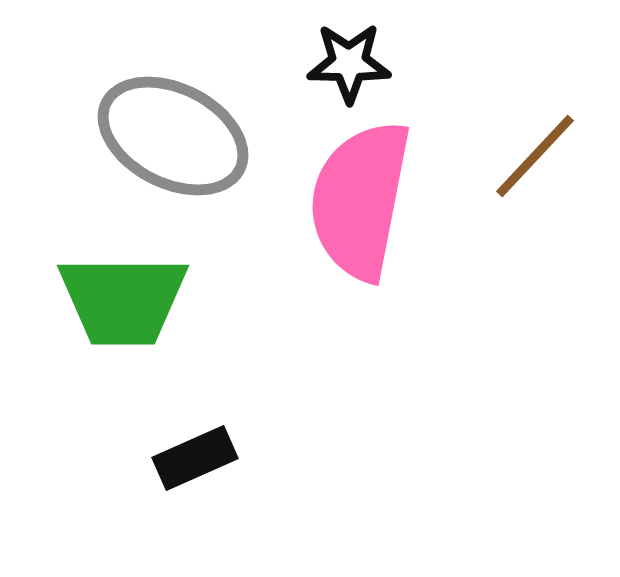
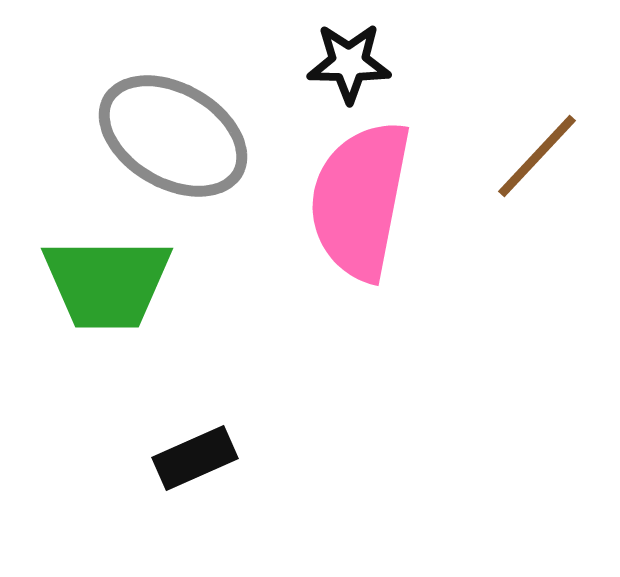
gray ellipse: rotated 3 degrees clockwise
brown line: moved 2 px right
green trapezoid: moved 16 px left, 17 px up
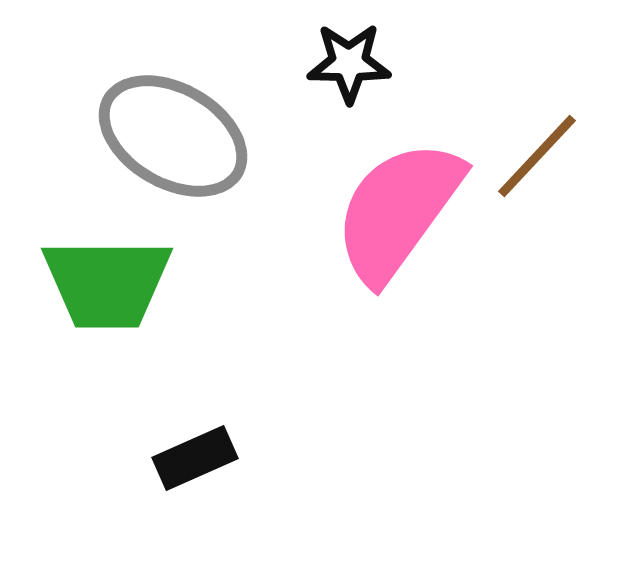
pink semicircle: moved 38 px right, 11 px down; rotated 25 degrees clockwise
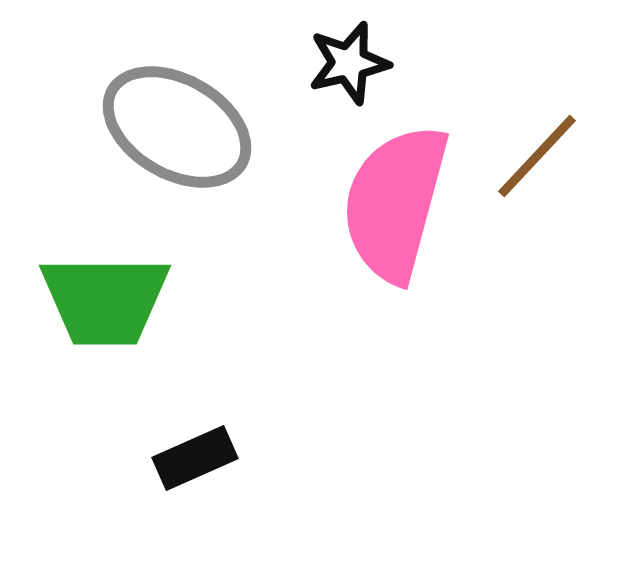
black star: rotated 14 degrees counterclockwise
gray ellipse: moved 4 px right, 9 px up
pink semicircle: moved 3 px left, 8 px up; rotated 21 degrees counterclockwise
green trapezoid: moved 2 px left, 17 px down
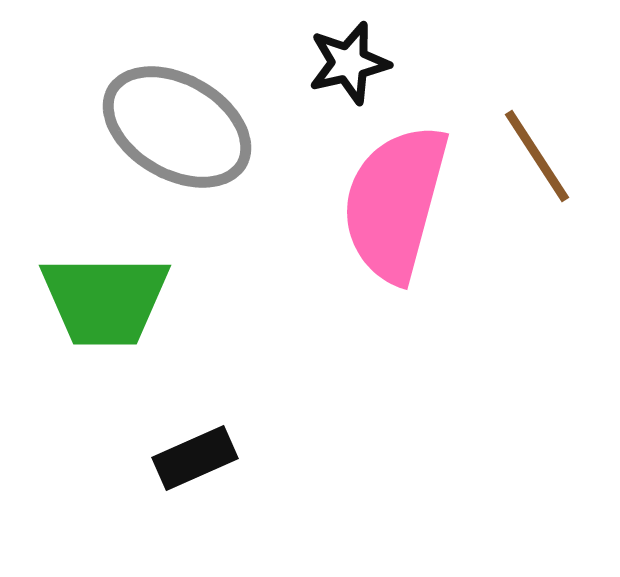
brown line: rotated 76 degrees counterclockwise
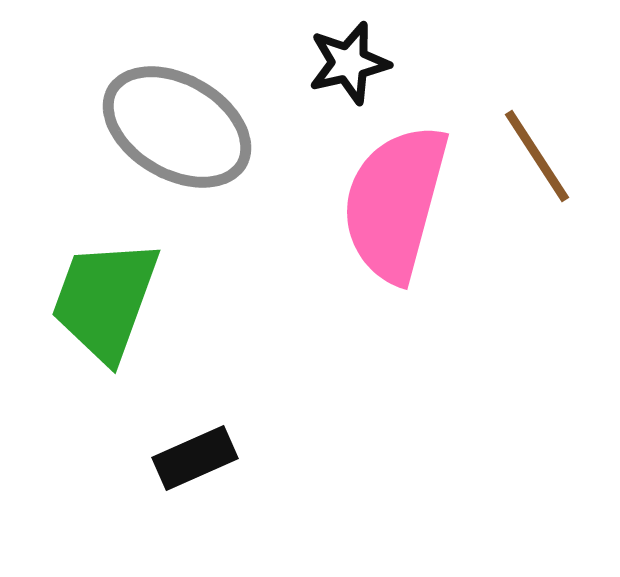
green trapezoid: rotated 110 degrees clockwise
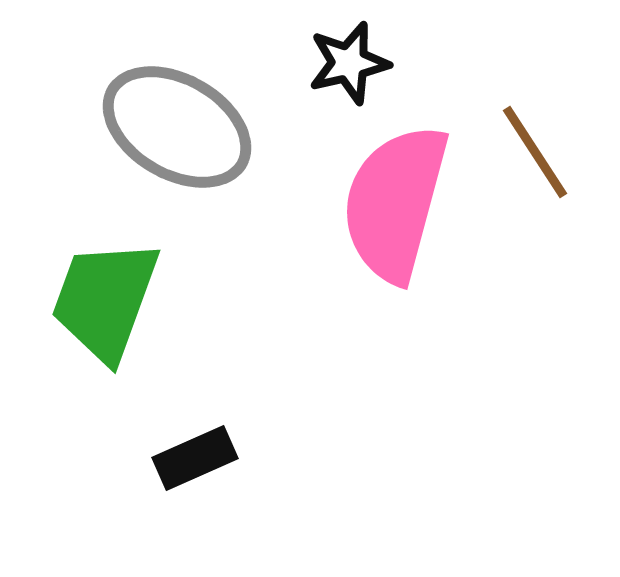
brown line: moved 2 px left, 4 px up
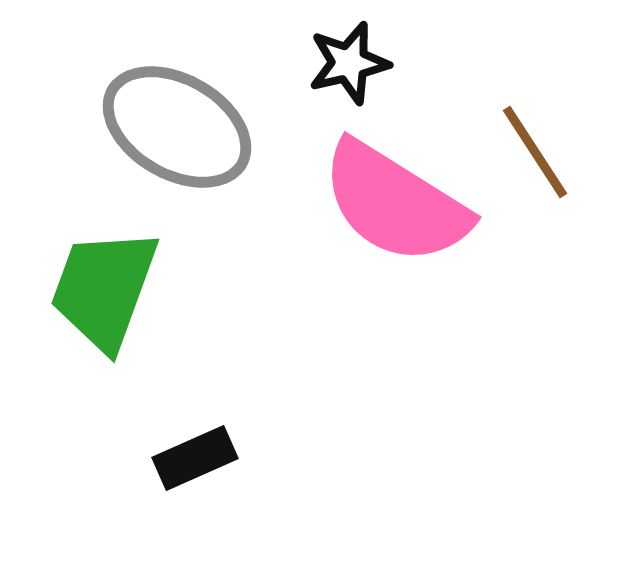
pink semicircle: rotated 73 degrees counterclockwise
green trapezoid: moved 1 px left, 11 px up
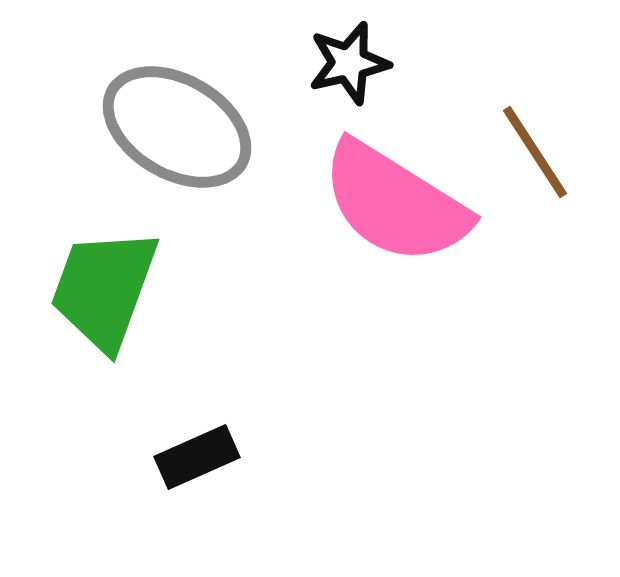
black rectangle: moved 2 px right, 1 px up
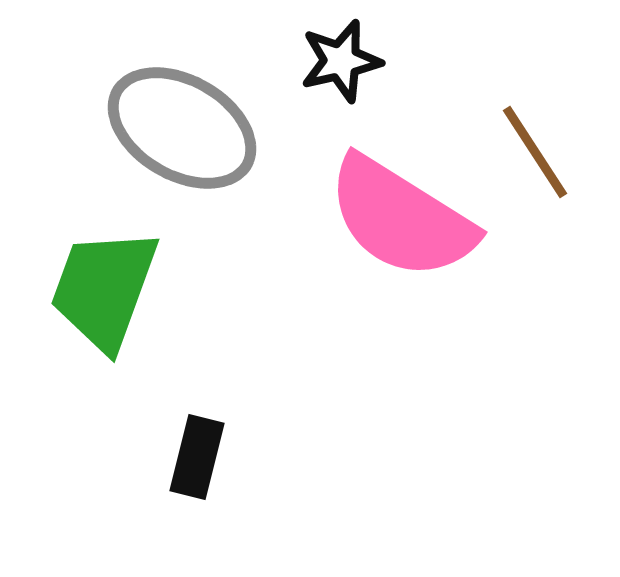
black star: moved 8 px left, 2 px up
gray ellipse: moved 5 px right, 1 px down
pink semicircle: moved 6 px right, 15 px down
black rectangle: rotated 52 degrees counterclockwise
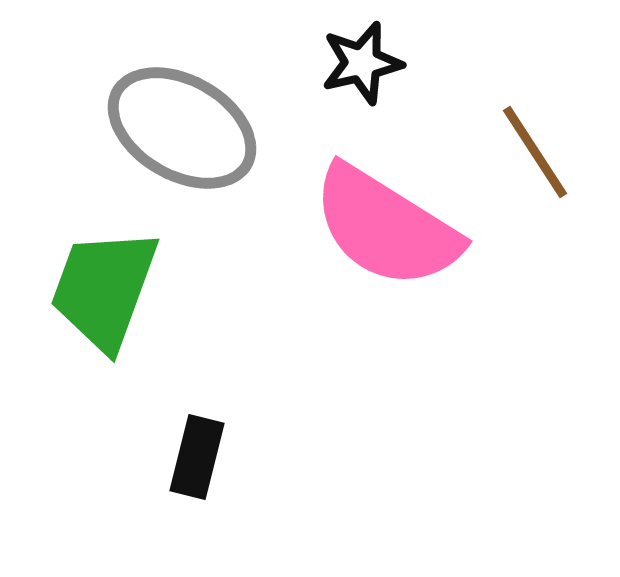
black star: moved 21 px right, 2 px down
pink semicircle: moved 15 px left, 9 px down
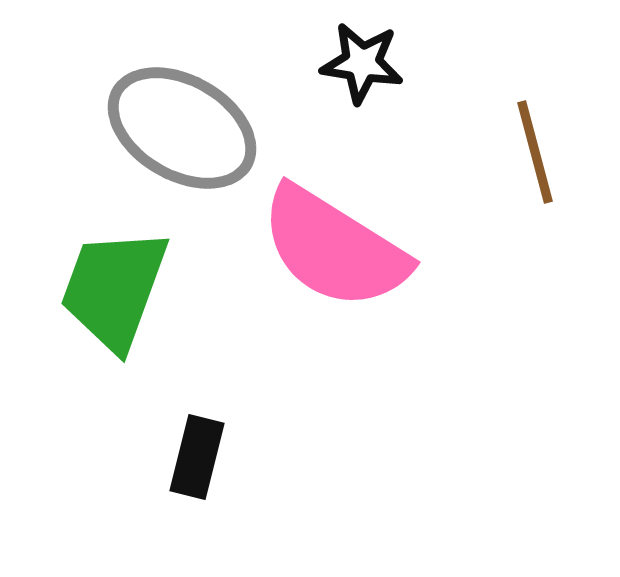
black star: rotated 22 degrees clockwise
brown line: rotated 18 degrees clockwise
pink semicircle: moved 52 px left, 21 px down
green trapezoid: moved 10 px right
